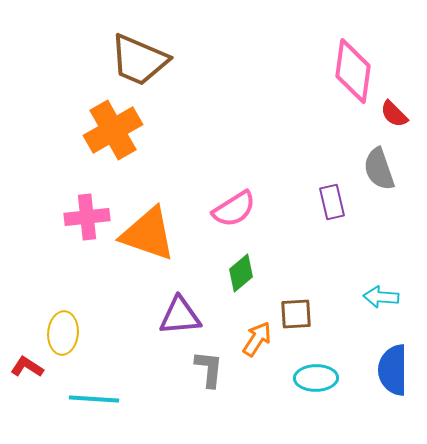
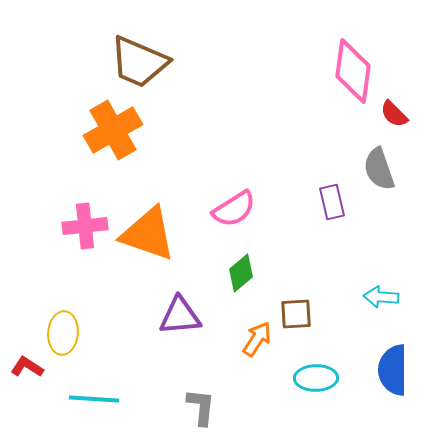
brown trapezoid: moved 2 px down
pink cross: moved 2 px left, 9 px down
gray L-shape: moved 8 px left, 38 px down
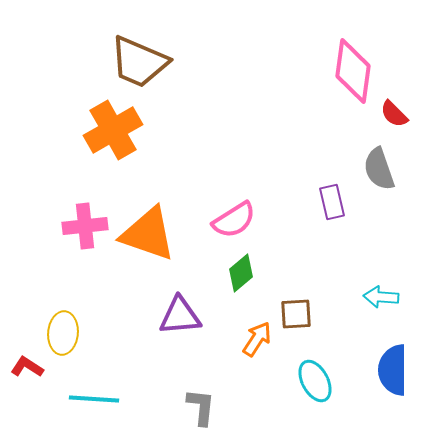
pink semicircle: moved 11 px down
cyan ellipse: moved 1 px left, 3 px down; rotated 63 degrees clockwise
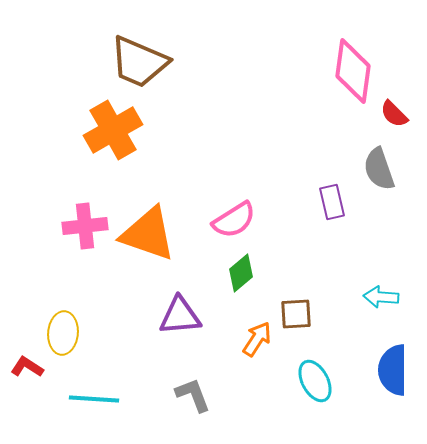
gray L-shape: moved 8 px left, 12 px up; rotated 27 degrees counterclockwise
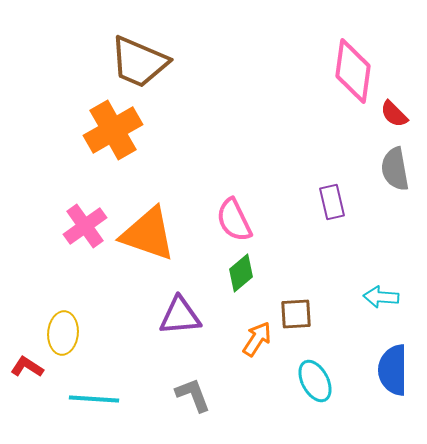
gray semicircle: moved 16 px right; rotated 9 degrees clockwise
pink semicircle: rotated 96 degrees clockwise
pink cross: rotated 30 degrees counterclockwise
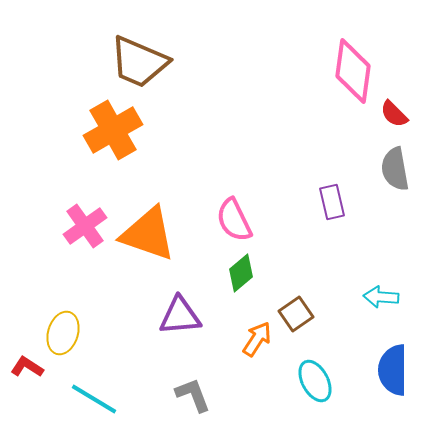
brown square: rotated 32 degrees counterclockwise
yellow ellipse: rotated 12 degrees clockwise
cyan line: rotated 27 degrees clockwise
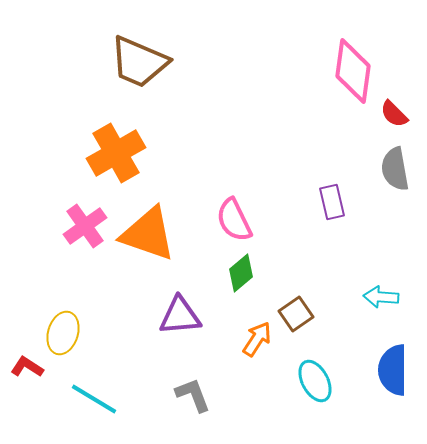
orange cross: moved 3 px right, 23 px down
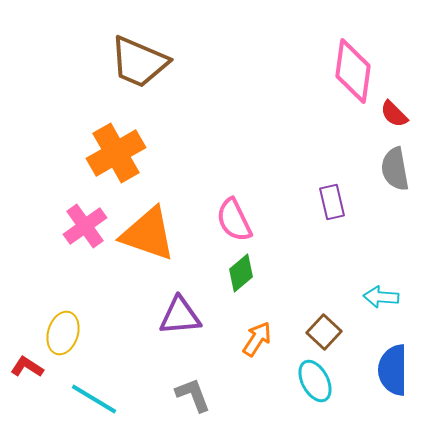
brown square: moved 28 px right, 18 px down; rotated 12 degrees counterclockwise
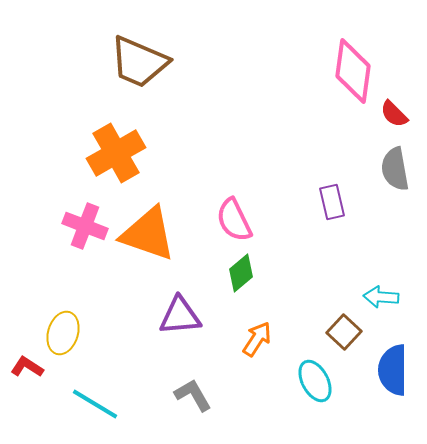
pink cross: rotated 33 degrees counterclockwise
brown square: moved 20 px right
gray L-shape: rotated 9 degrees counterclockwise
cyan line: moved 1 px right, 5 px down
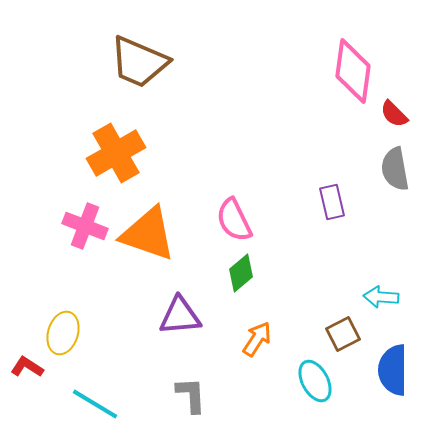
brown square: moved 1 px left, 2 px down; rotated 20 degrees clockwise
gray L-shape: moved 2 px left; rotated 27 degrees clockwise
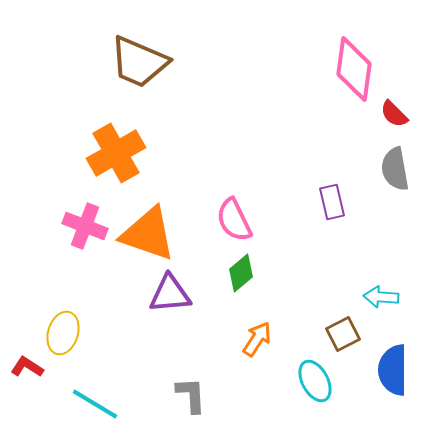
pink diamond: moved 1 px right, 2 px up
purple triangle: moved 10 px left, 22 px up
